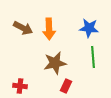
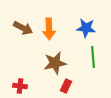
blue star: moved 3 px left
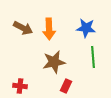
brown star: moved 1 px left, 1 px up
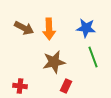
brown arrow: moved 1 px right
green line: rotated 15 degrees counterclockwise
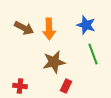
blue star: moved 3 px up; rotated 12 degrees clockwise
green line: moved 3 px up
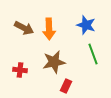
red cross: moved 16 px up
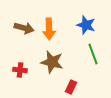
brown arrow: rotated 12 degrees counterclockwise
brown star: moved 2 px left; rotated 25 degrees clockwise
red rectangle: moved 5 px right, 1 px down
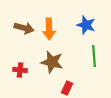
green line: moved 1 px right, 2 px down; rotated 15 degrees clockwise
red rectangle: moved 4 px left, 1 px down
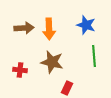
brown arrow: rotated 18 degrees counterclockwise
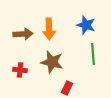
brown arrow: moved 1 px left, 6 px down
green line: moved 1 px left, 2 px up
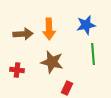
blue star: rotated 30 degrees counterclockwise
red cross: moved 3 px left
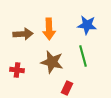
blue star: moved 1 px right; rotated 18 degrees clockwise
green line: moved 10 px left, 2 px down; rotated 10 degrees counterclockwise
